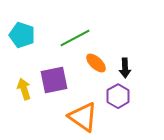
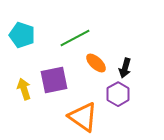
black arrow: rotated 18 degrees clockwise
purple hexagon: moved 2 px up
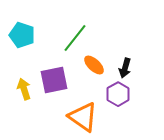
green line: rotated 24 degrees counterclockwise
orange ellipse: moved 2 px left, 2 px down
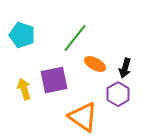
orange ellipse: moved 1 px right, 1 px up; rotated 15 degrees counterclockwise
